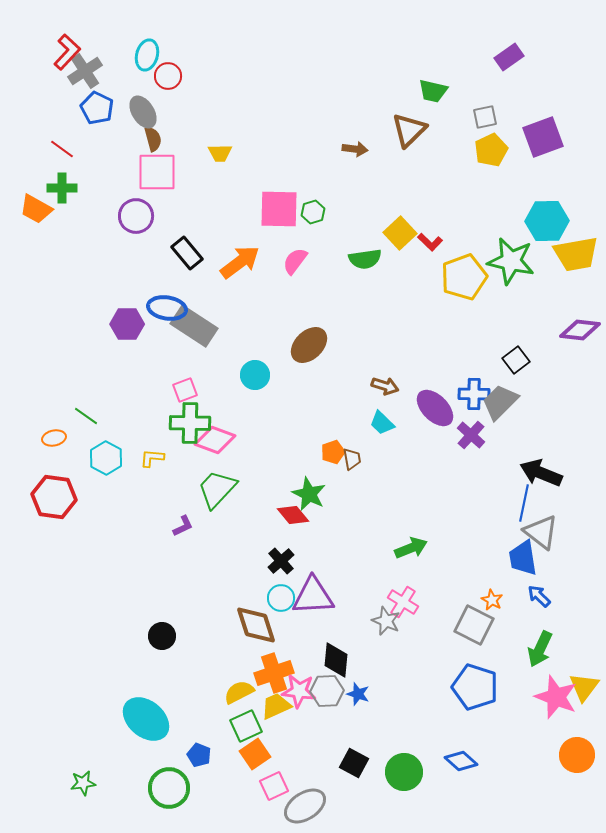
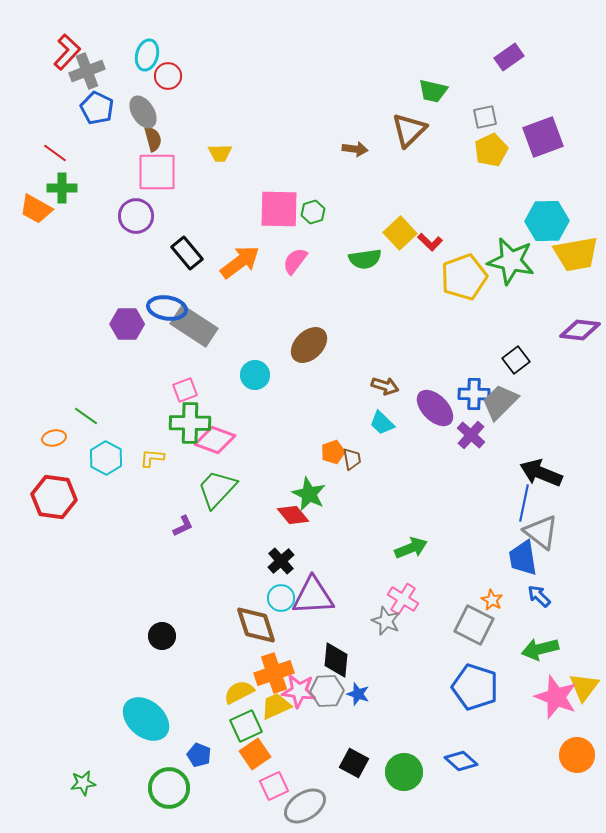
gray cross at (85, 71): moved 2 px right; rotated 12 degrees clockwise
red line at (62, 149): moved 7 px left, 4 px down
pink cross at (403, 602): moved 3 px up
green arrow at (540, 649): rotated 51 degrees clockwise
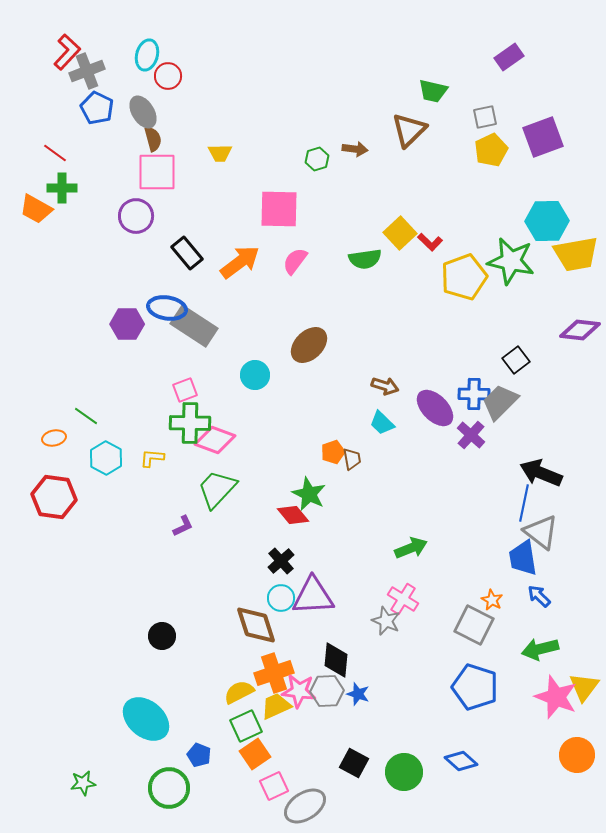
green hexagon at (313, 212): moved 4 px right, 53 px up
